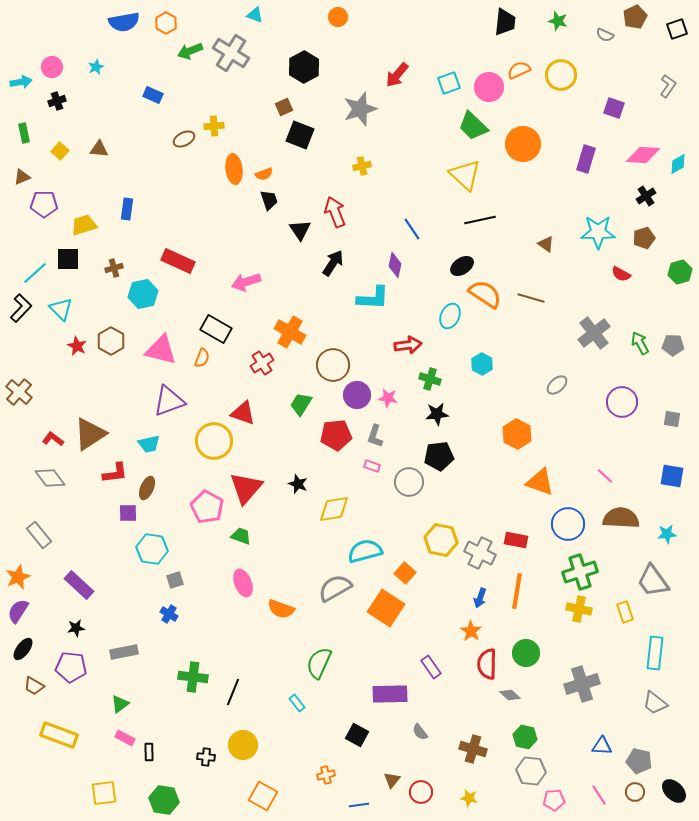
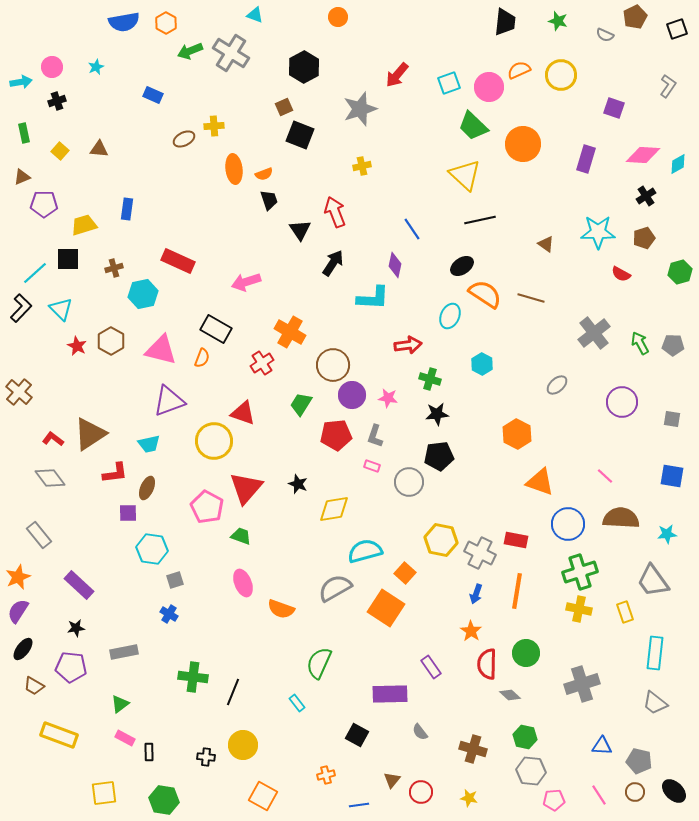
purple circle at (357, 395): moved 5 px left
blue arrow at (480, 598): moved 4 px left, 4 px up
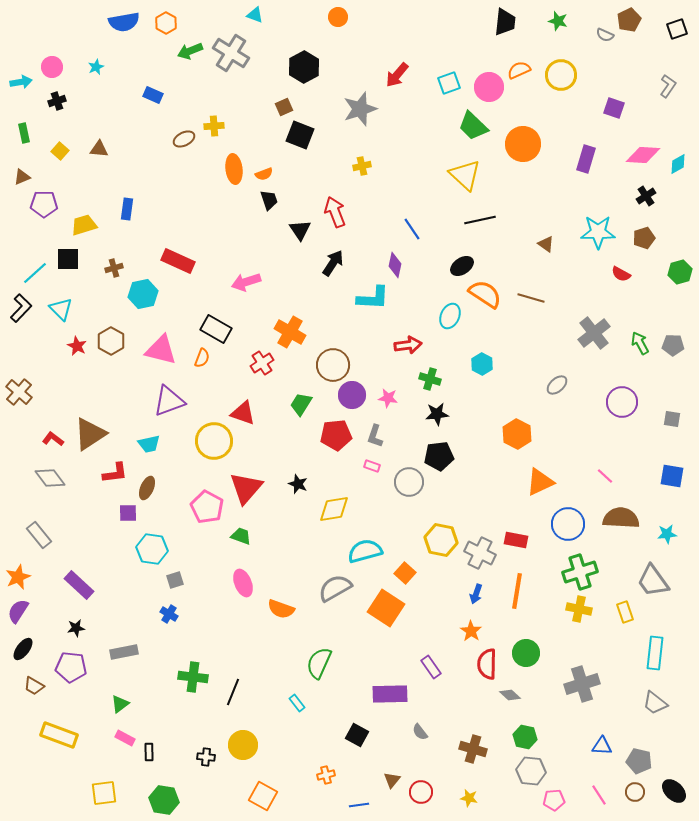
brown pentagon at (635, 17): moved 6 px left, 3 px down
orange triangle at (540, 482): rotated 44 degrees counterclockwise
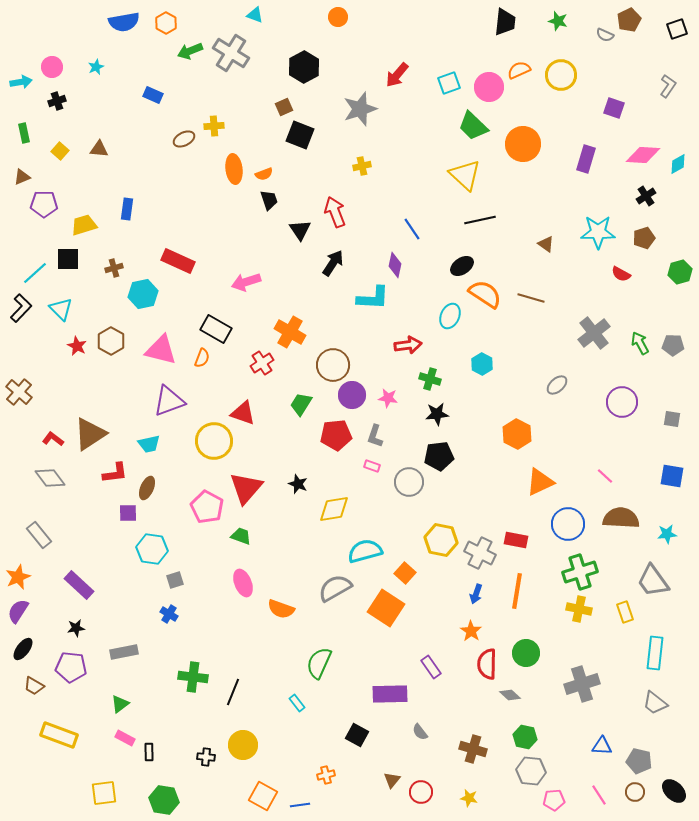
blue line at (359, 805): moved 59 px left
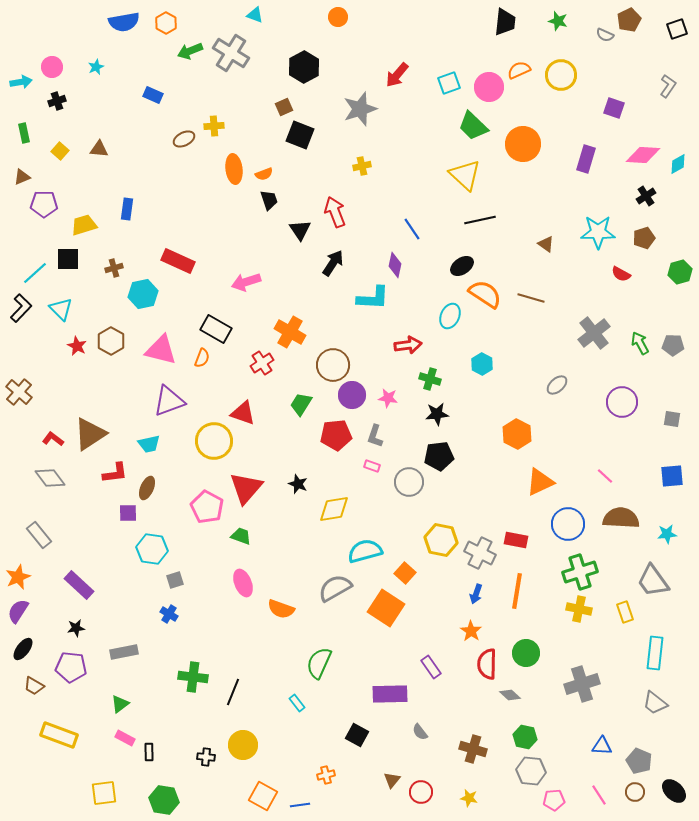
blue square at (672, 476): rotated 15 degrees counterclockwise
gray pentagon at (639, 761): rotated 10 degrees clockwise
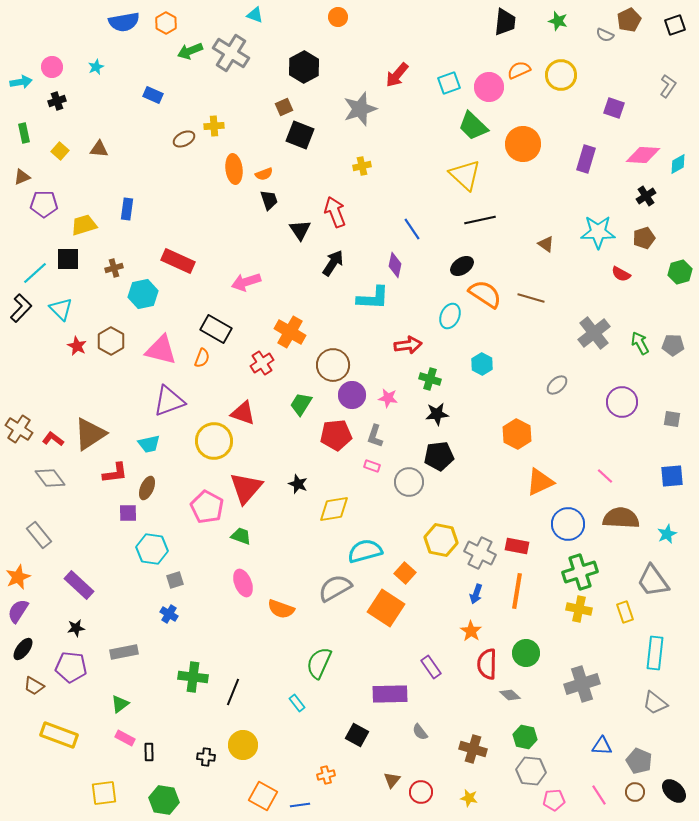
black square at (677, 29): moved 2 px left, 4 px up
brown cross at (19, 392): moved 37 px down; rotated 8 degrees counterclockwise
cyan star at (667, 534): rotated 18 degrees counterclockwise
red rectangle at (516, 540): moved 1 px right, 6 px down
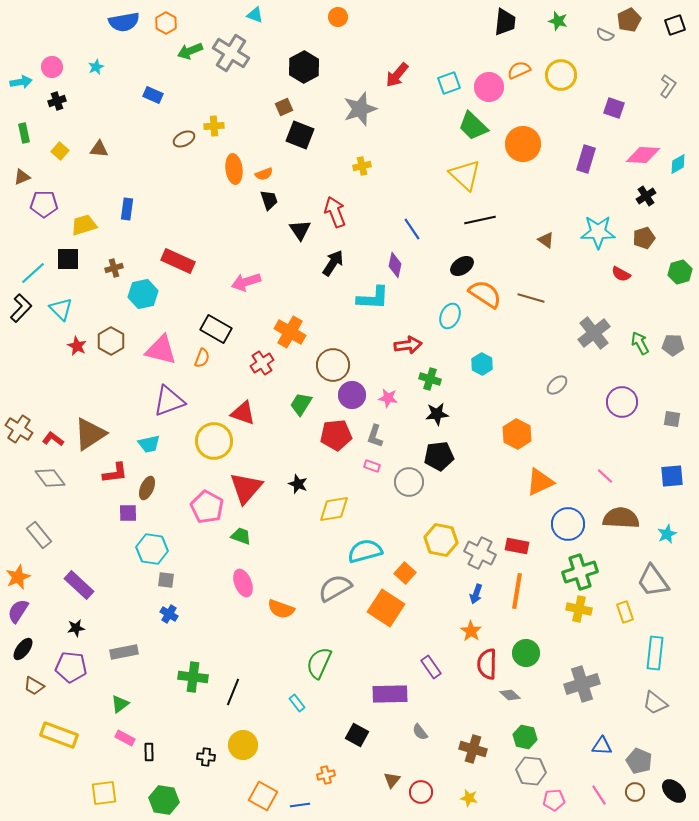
brown triangle at (546, 244): moved 4 px up
cyan line at (35, 273): moved 2 px left
gray square at (175, 580): moved 9 px left; rotated 24 degrees clockwise
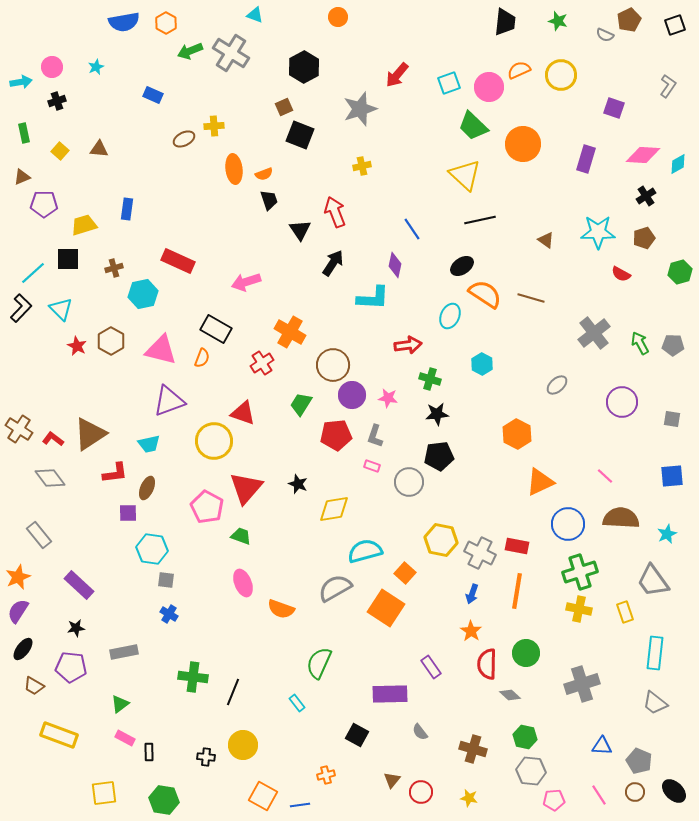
blue arrow at (476, 594): moved 4 px left
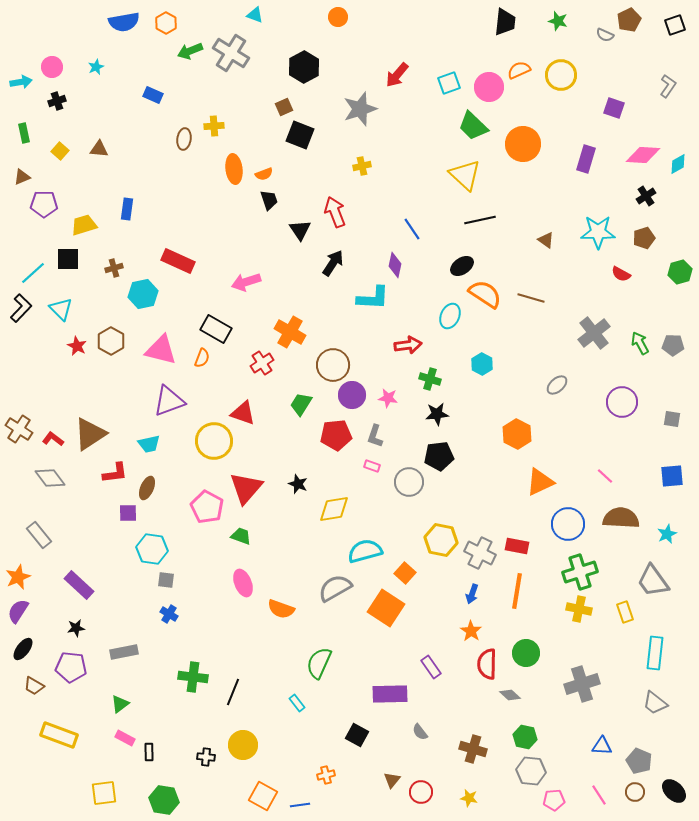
brown ellipse at (184, 139): rotated 55 degrees counterclockwise
